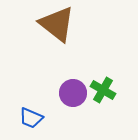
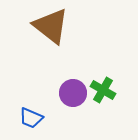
brown triangle: moved 6 px left, 2 px down
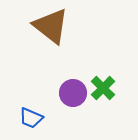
green cross: moved 2 px up; rotated 15 degrees clockwise
